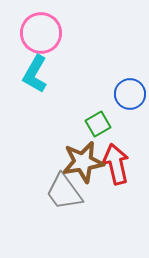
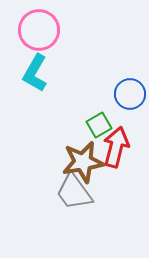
pink circle: moved 2 px left, 3 px up
cyan L-shape: moved 1 px up
green square: moved 1 px right, 1 px down
red arrow: moved 17 px up; rotated 27 degrees clockwise
gray trapezoid: moved 10 px right
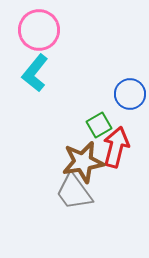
cyan L-shape: rotated 9 degrees clockwise
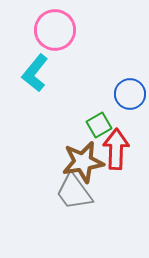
pink circle: moved 16 px right
red arrow: moved 2 px down; rotated 12 degrees counterclockwise
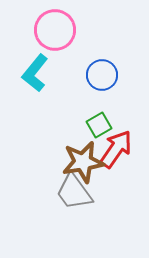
blue circle: moved 28 px left, 19 px up
red arrow: rotated 33 degrees clockwise
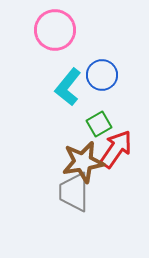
cyan L-shape: moved 33 px right, 14 px down
green square: moved 1 px up
gray trapezoid: rotated 36 degrees clockwise
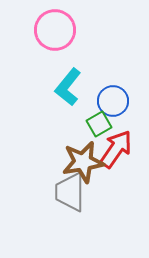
blue circle: moved 11 px right, 26 px down
gray trapezoid: moved 4 px left
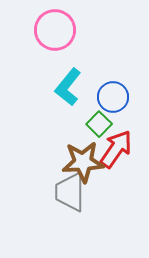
blue circle: moved 4 px up
green square: rotated 15 degrees counterclockwise
brown star: rotated 6 degrees clockwise
